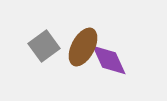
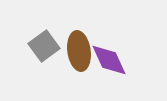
brown ellipse: moved 4 px left, 4 px down; rotated 36 degrees counterclockwise
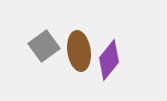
purple diamond: rotated 63 degrees clockwise
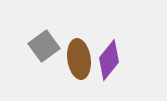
brown ellipse: moved 8 px down
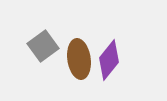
gray square: moved 1 px left
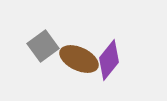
brown ellipse: rotated 57 degrees counterclockwise
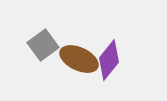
gray square: moved 1 px up
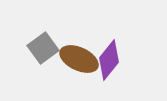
gray square: moved 3 px down
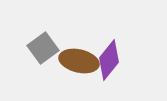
brown ellipse: moved 2 px down; rotated 12 degrees counterclockwise
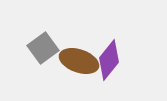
brown ellipse: rotated 6 degrees clockwise
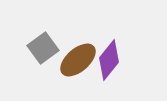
brown ellipse: moved 1 px left, 1 px up; rotated 60 degrees counterclockwise
